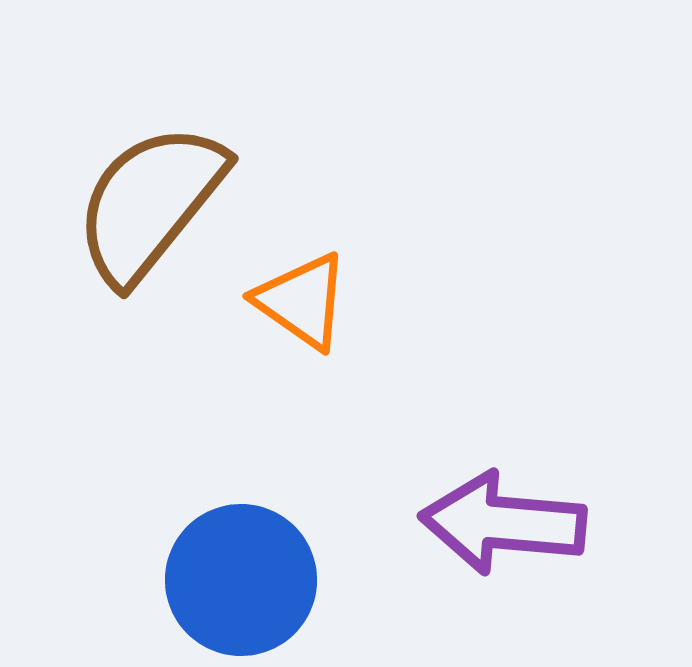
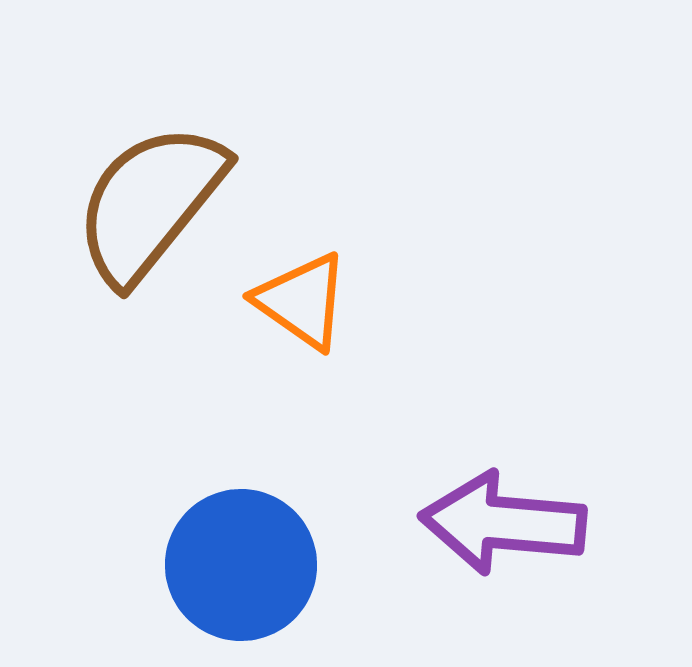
blue circle: moved 15 px up
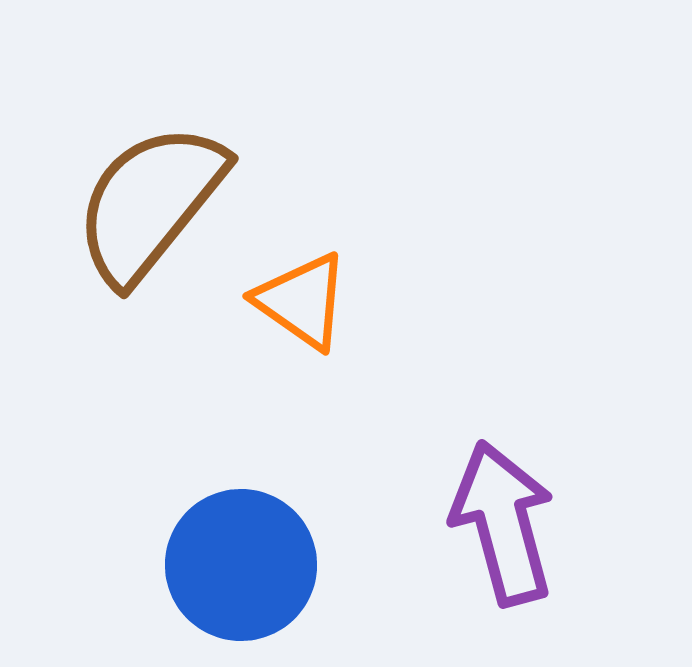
purple arrow: rotated 70 degrees clockwise
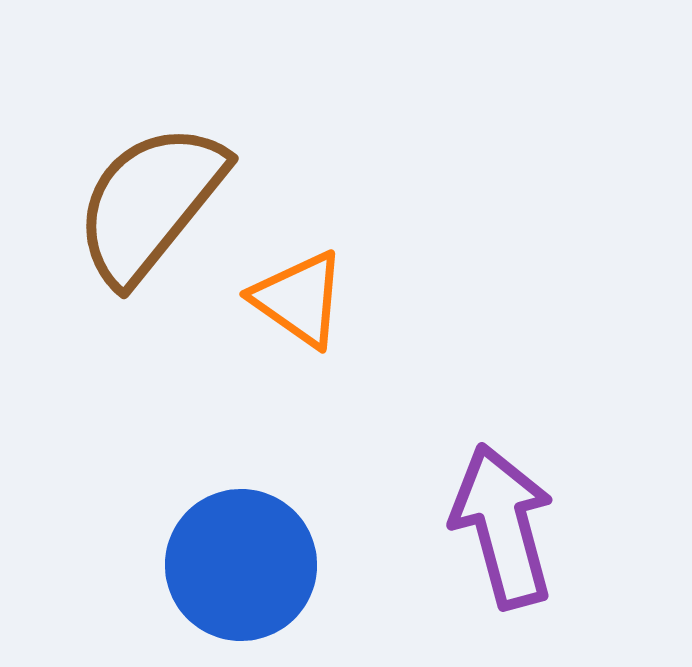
orange triangle: moved 3 px left, 2 px up
purple arrow: moved 3 px down
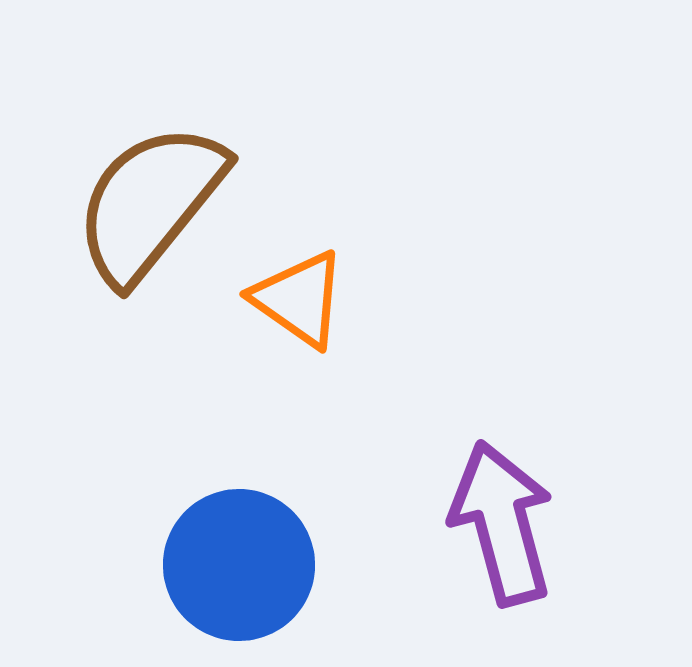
purple arrow: moved 1 px left, 3 px up
blue circle: moved 2 px left
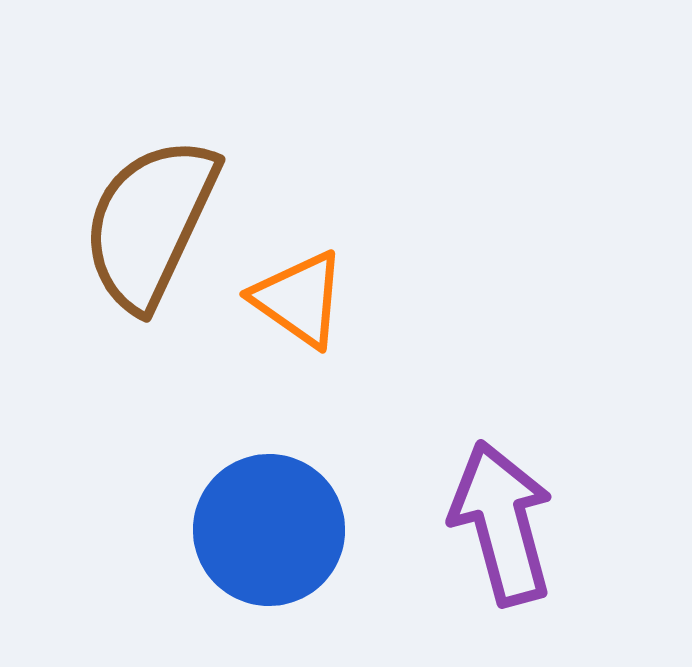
brown semicircle: moved 20 px down; rotated 14 degrees counterclockwise
blue circle: moved 30 px right, 35 px up
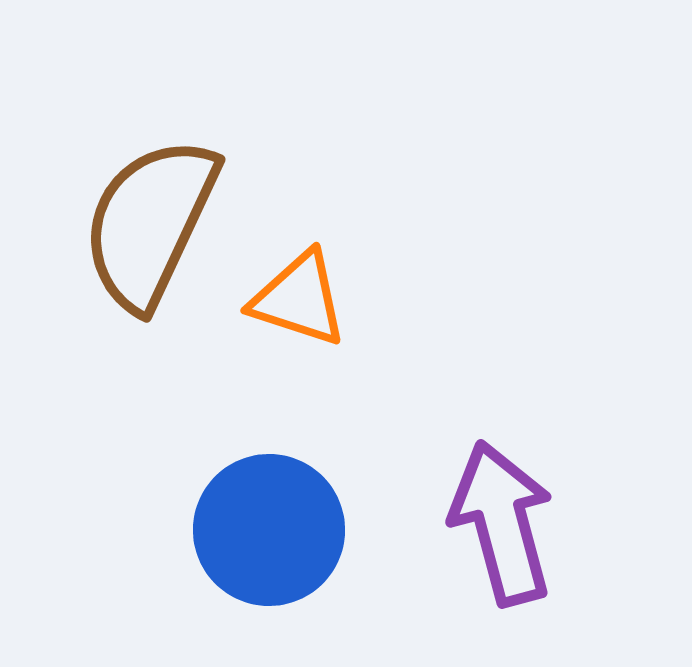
orange triangle: rotated 17 degrees counterclockwise
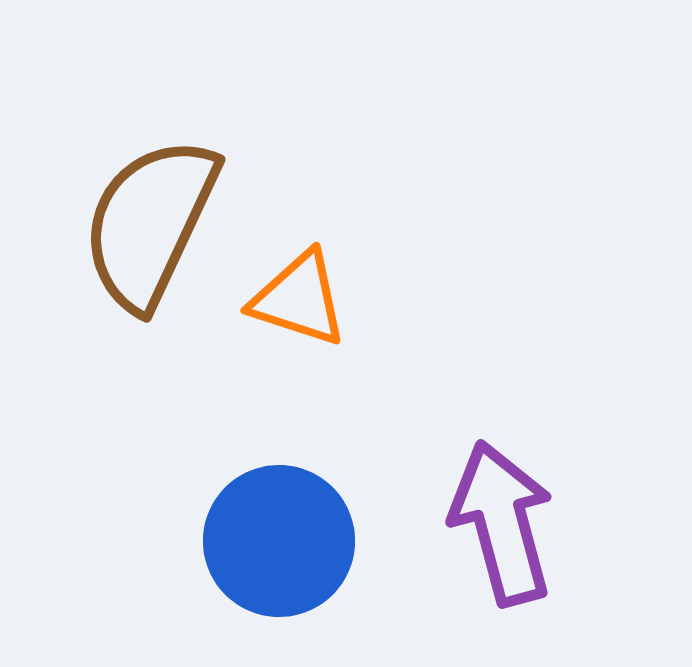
blue circle: moved 10 px right, 11 px down
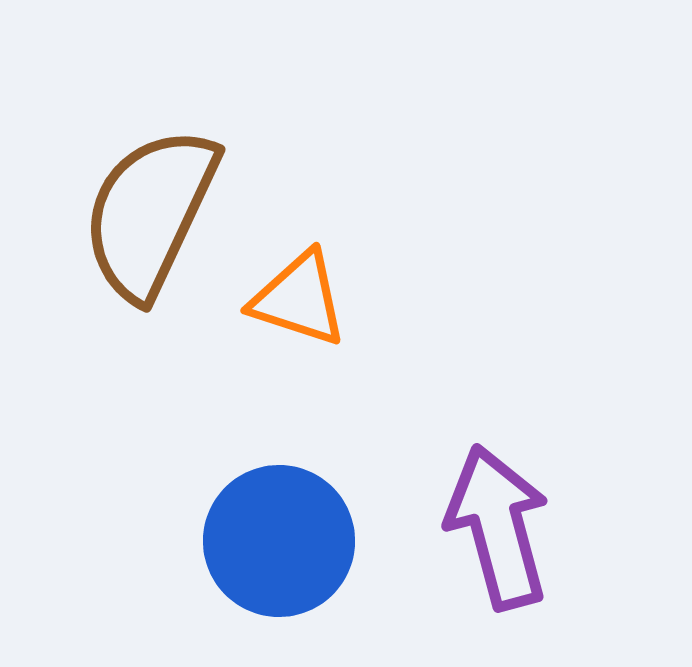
brown semicircle: moved 10 px up
purple arrow: moved 4 px left, 4 px down
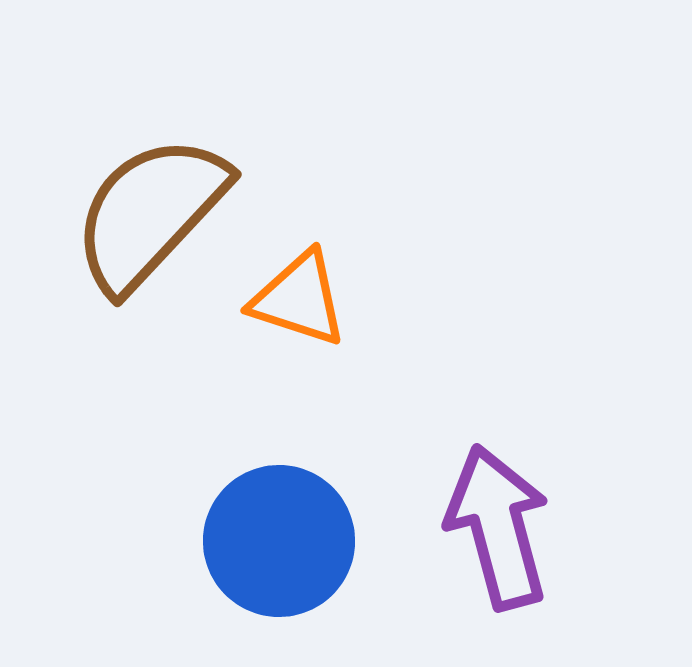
brown semicircle: rotated 18 degrees clockwise
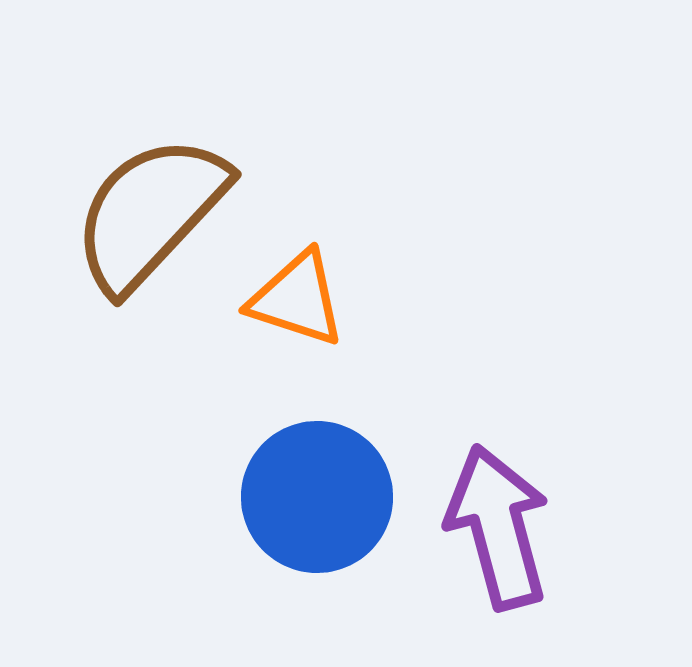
orange triangle: moved 2 px left
blue circle: moved 38 px right, 44 px up
